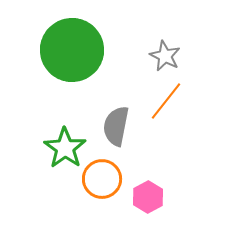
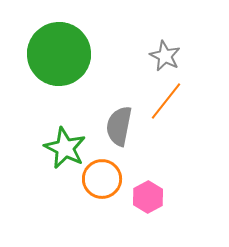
green circle: moved 13 px left, 4 px down
gray semicircle: moved 3 px right
green star: rotated 9 degrees counterclockwise
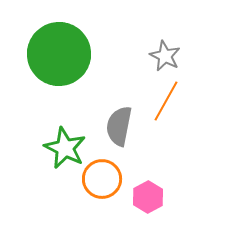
orange line: rotated 9 degrees counterclockwise
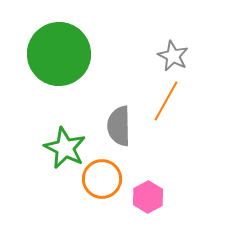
gray star: moved 8 px right
gray semicircle: rotated 12 degrees counterclockwise
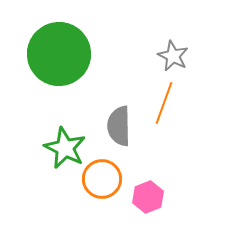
orange line: moved 2 px left, 2 px down; rotated 9 degrees counterclockwise
pink hexagon: rotated 8 degrees clockwise
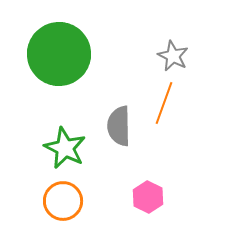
orange circle: moved 39 px left, 22 px down
pink hexagon: rotated 12 degrees counterclockwise
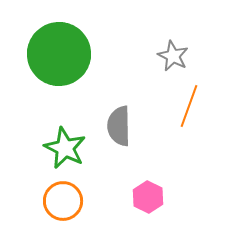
orange line: moved 25 px right, 3 px down
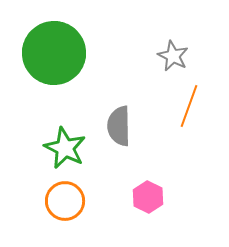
green circle: moved 5 px left, 1 px up
orange circle: moved 2 px right
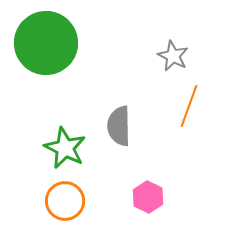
green circle: moved 8 px left, 10 px up
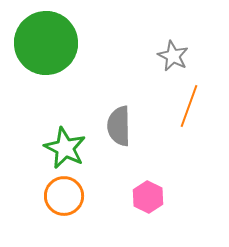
orange circle: moved 1 px left, 5 px up
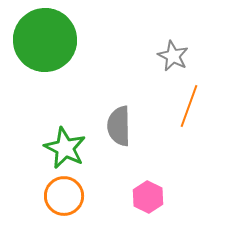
green circle: moved 1 px left, 3 px up
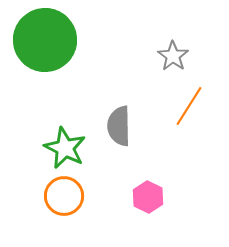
gray star: rotated 8 degrees clockwise
orange line: rotated 12 degrees clockwise
